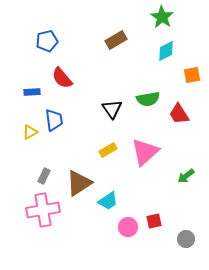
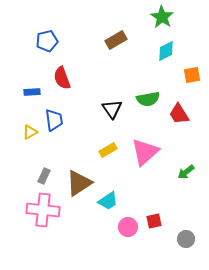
red semicircle: rotated 20 degrees clockwise
green arrow: moved 4 px up
pink cross: rotated 16 degrees clockwise
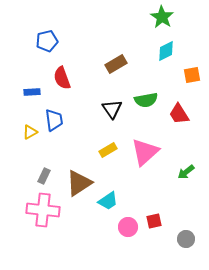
brown rectangle: moved 24 px down
green semicircle: moved 2 px left, 1 px down
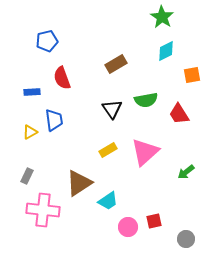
gray rectangle: moved 17 px left
